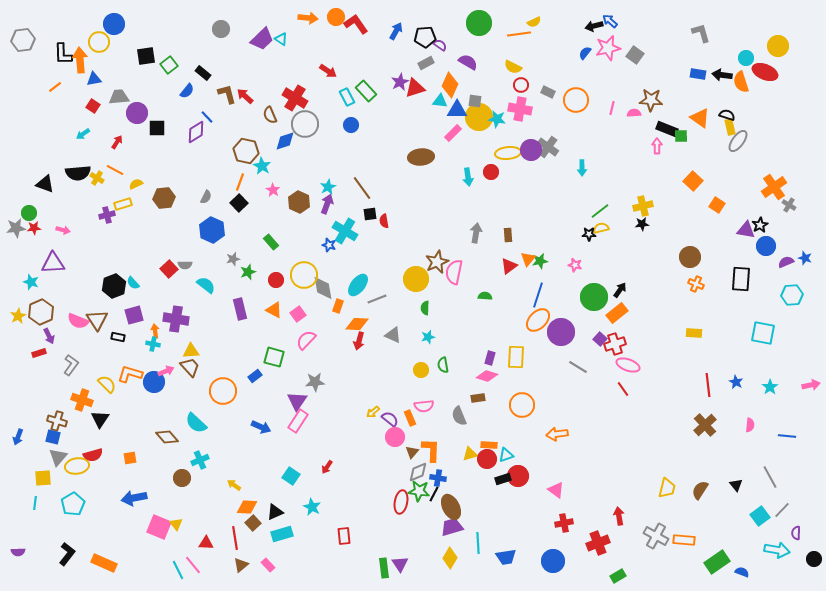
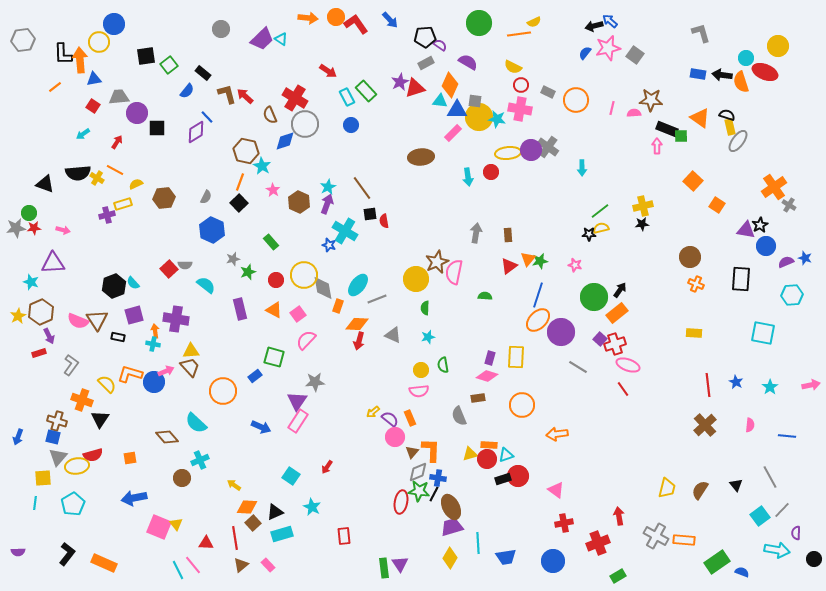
blue arrow at (396, 31): moved 6 px left, 11 px up; rotated 108 degrees clockwise
pink semicircle at (424, 406): moved 5 px left, 15 px up
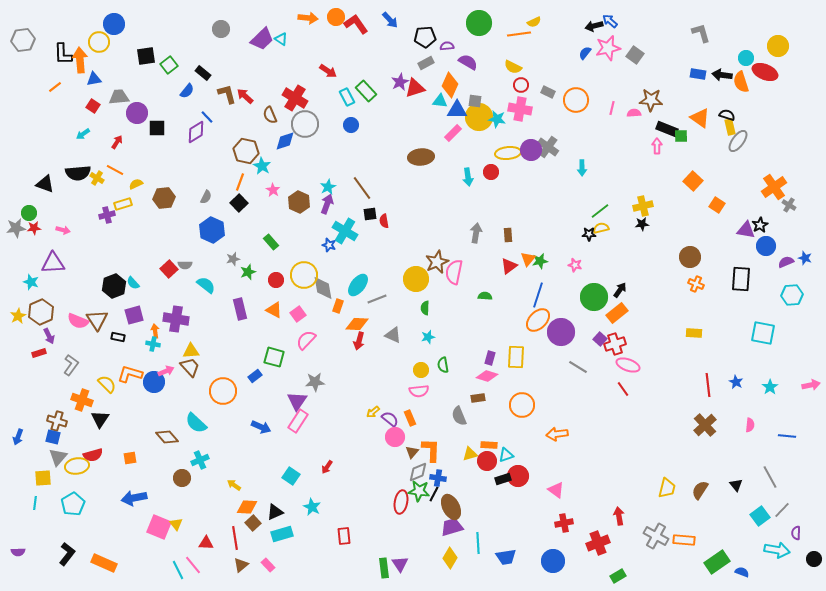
purple semicircle at (440, 45): moved 7 px right, 1 px down; rotated 40 degrees counterclockwise
red circle at (487, 459): moved 2 px down
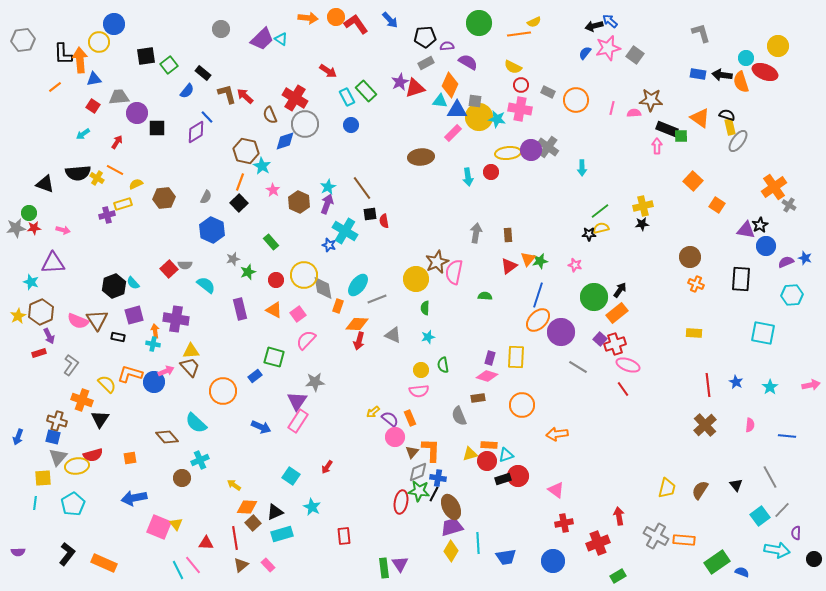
yellow diamond at (450, 558): moved 1 px right, 7 px up
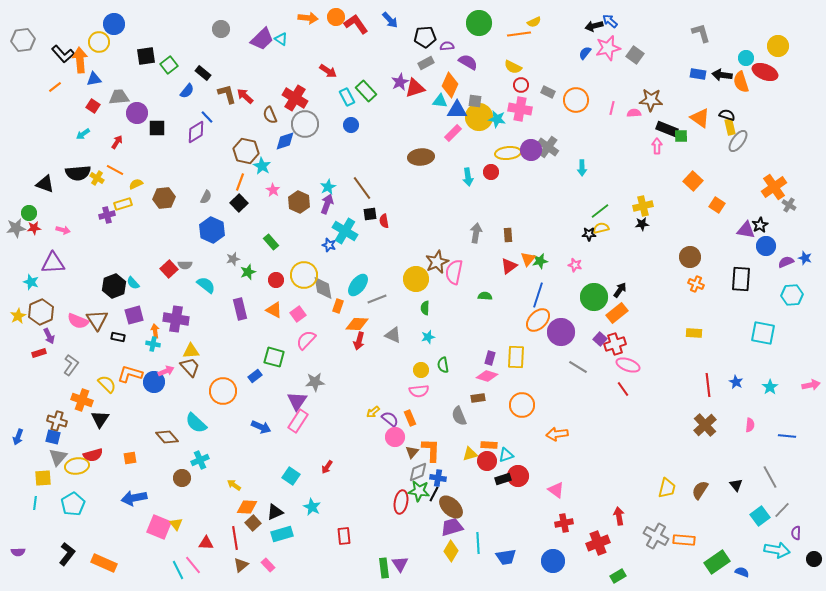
black L-shape at (63, 54): rotated 40 degrees counterclockwise
brown ellipse at (451, 507): rotated 20 degrees counterclockwise
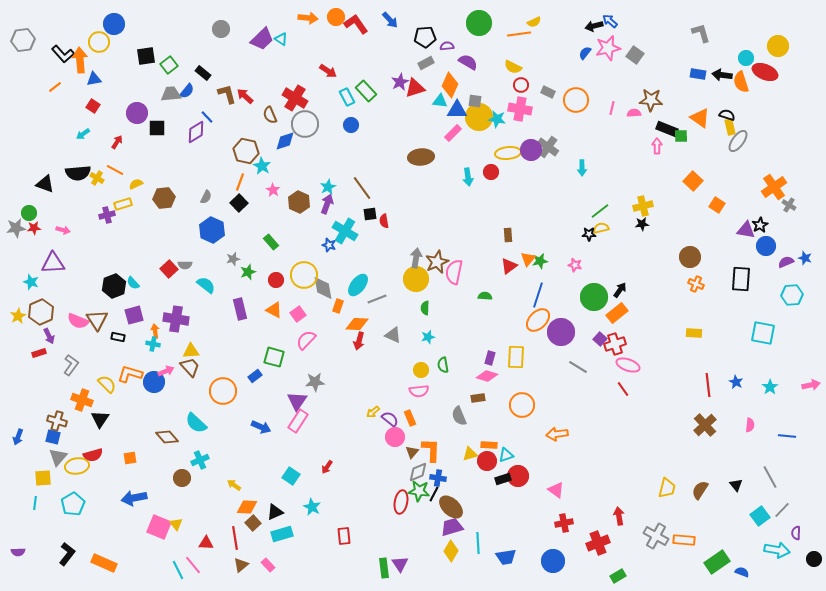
gray trapezoid at (119, 97): moved 52 px right, 3 px up
gray arrow at (476, 233): moved 60 px left, 25 px down
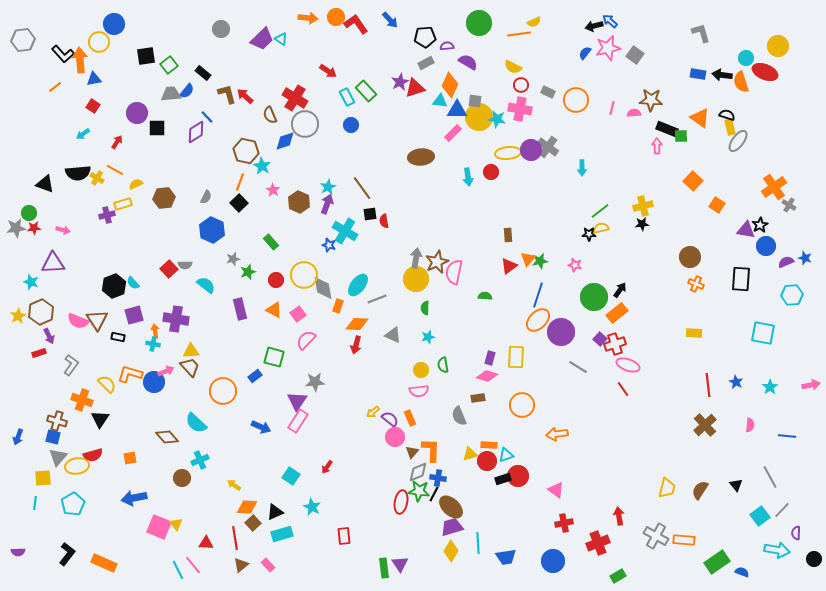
red arrow at (359, 341): moved 3 px left, 4 px down
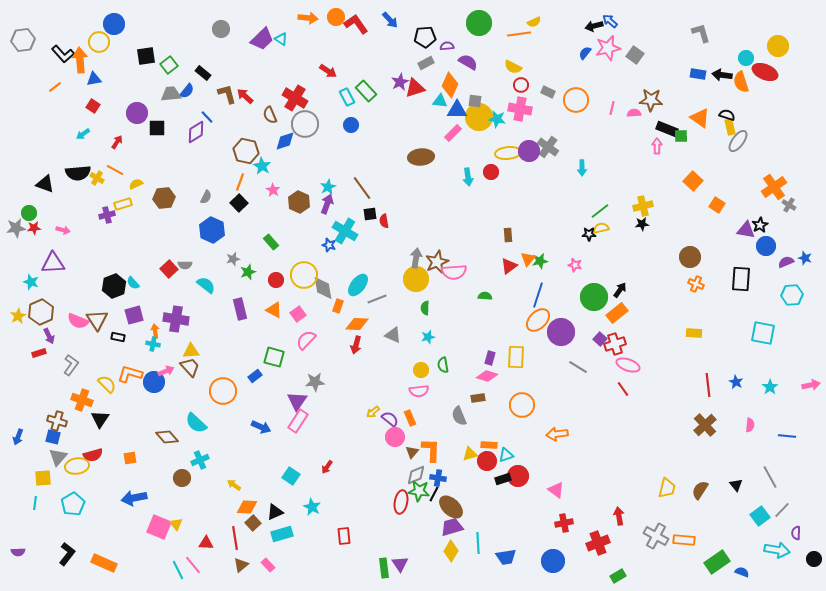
purple circle at (531, 150): moved 2 px left, 1 px down
pink semicircle at (454, 272): rotated 105 degrees counterclockwise
gray diamond at (418, 472): moved 2 px left, 3 px down
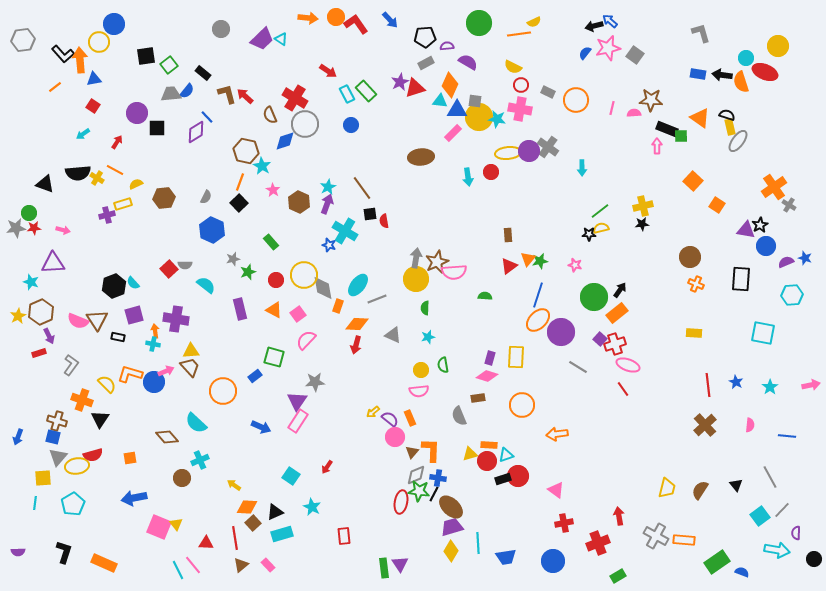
cyan rectangle at (347, 97): moved 3 px up
black L-shape at (67, 554): moved 3 px left, 2 px up; rotated 20 degrees counterclockwise
